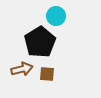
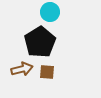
cyan circle: moved 6 px left, 4 px up
brown square: moved 2 px up
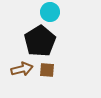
black pentagon: moved 1 px up
brown square: moved 2 px up
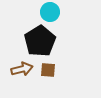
brown square: moved 1 px right
